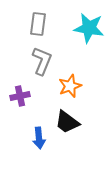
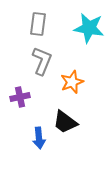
orange star: moved 2 px right, 4 px up
purple cross: moved 1 px down
black trapezoid: moved 2 px left
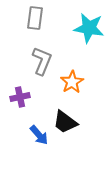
gray rectangle: moved 3 px left, 6 px up
orange star: rotated 10 degrees counterclockwise
blue arrow: moved 3 px up; rotated 35 degrees counterclockwise
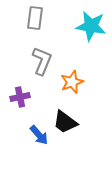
cyan star: moved 2 px right, 2 px up
orange star: rotated 10 degrees clockwise
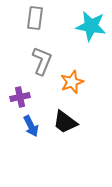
blue arrow: moved 8 px left, 9 px up; rotated 15 degrees clockwise
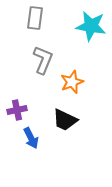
gray L-shape: moved 1 px right, 1 px up
purple cross: moved 3 px left, 13 px down
black trapezoid: moved 2 px up; rotated 12 degrees counterclockwise
blue arrow: moved 12 px down
